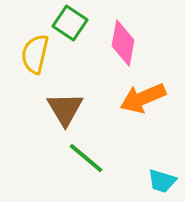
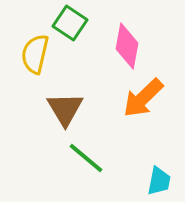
pink diamond: moved 4 px right, 3 px down
orange arrow: rotated 21 degrees counterclockwise
cyan trapezoid: moved 3 px left; rotated 96 degrees counterclockwise
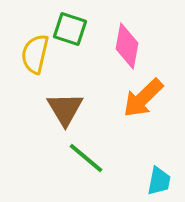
green square: moved 6 px down; rotated 16 degrees counterclockwise
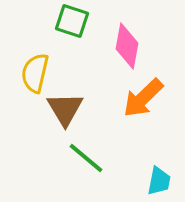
green square: moved 2 px right, 8 px up
yellow semicircle: moved 19 px down
